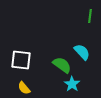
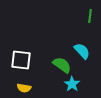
cyan semicircle: moved 1 px up
yellow semicircle: rotated 40 degrees counterclockwise
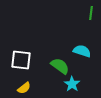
green line: moved 1 px right, 3 px up
cyan semicircle: rotated 30 degrees counterclockwise
green semicircle: moved 2 px left, 1 px down
yellow semicircle: rotated 48 degrees counterclockwise
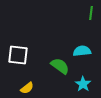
cyan semicircle: rotated 24 degrees counterclockwise
white square: moved 3 px left, 5 px up
cyan star: moved 11 px right
yellow semicircle: moved 3 px right
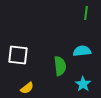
green line: moved 5 px left
green semicircle: rotated 48 degrees clockwise
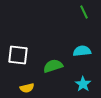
green line: moved 2 px left, 1 px up; rotated 32 degrees counterclockwise
green semicircle: moved 7 px left; rotated 102 degrees counterclockwise
yellow semicircle: rotated 24 degrees clockwise
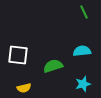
cyan star: rotated 21 degrees clockwise
yellow semicircle: moved 3 px left
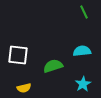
cyan star: rotated 14 degrees counterclockwise
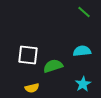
green line: rotated 24 degrees counterclockwise
white square: moved 10 px right
yellow semicircle: moved 8 px right
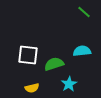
green semicircle: moved 1 px right, 2 px up
cyan star: moved 14 px left
